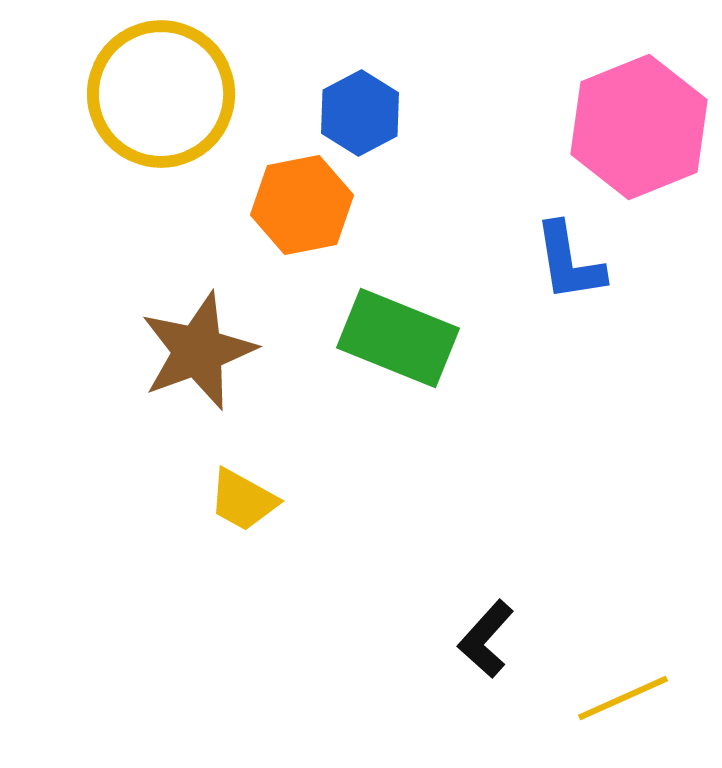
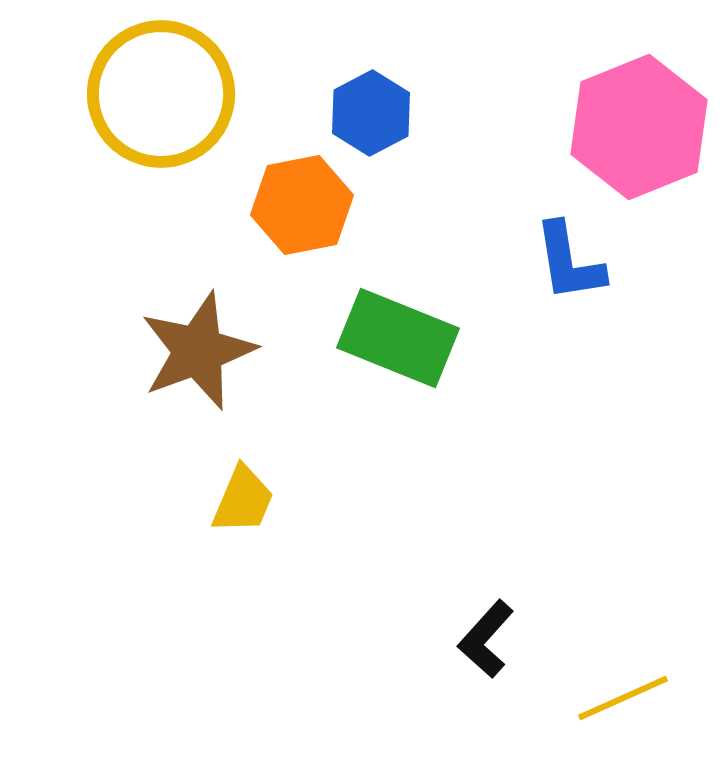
blue hexagon: moved 11 px right
yellow trapezoid: rotated 96 degrees counterclockwise
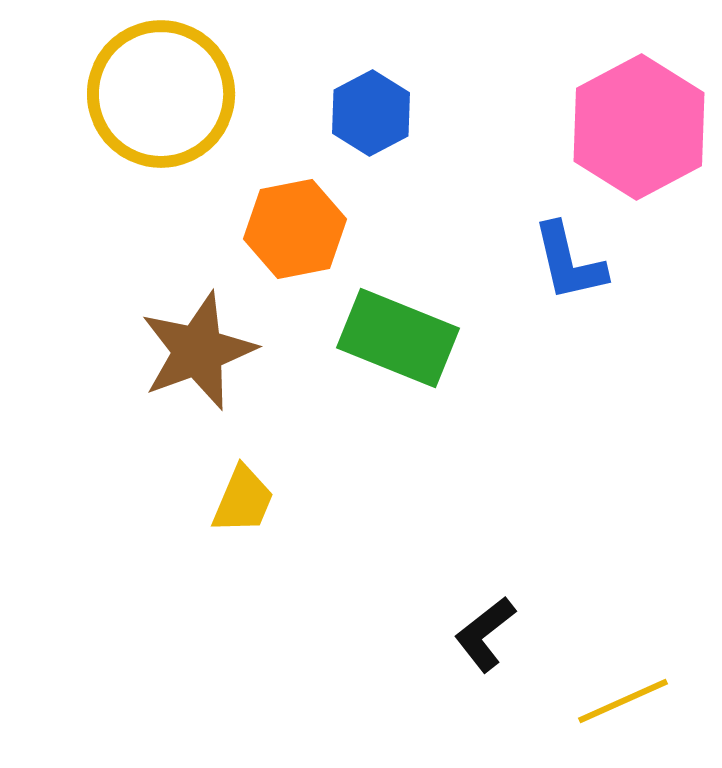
pink hexagon: rotated 6 degrees counterclockwise
orange hexagon: moved 7 px left, 24 px down
blue L-shape: rotated 4 degrees counterclockwise
black L-shape: moved 1 px left, 5 px up; rotated 10 degrees clockwise
yellow line: moved 3 px down
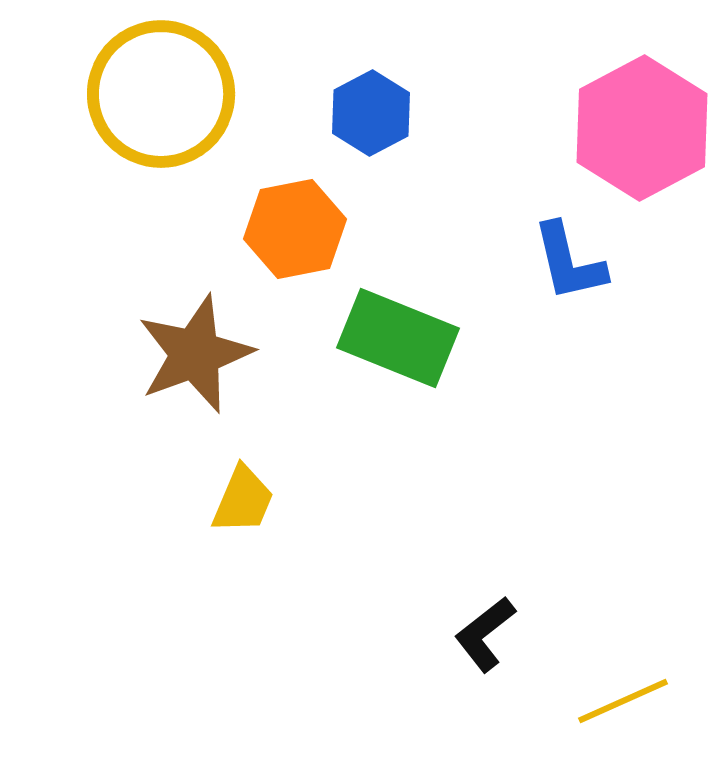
pink hexagon: moved 3 px right, 1 px down
brown star: moved 3 px left, 3 px down
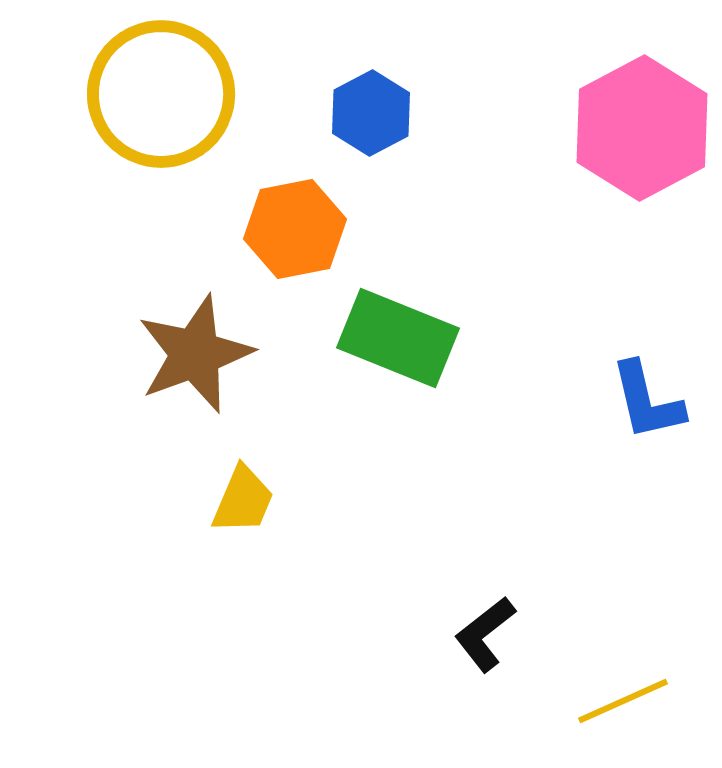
blue L-shape: moved 78 px right, 139 px down
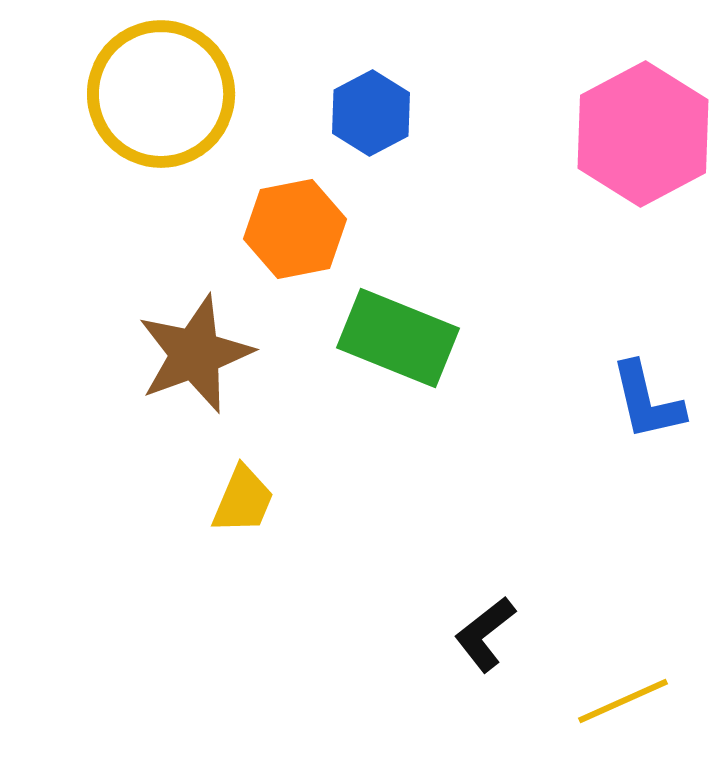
pink hexagon: moved 1 px right, 6 px down
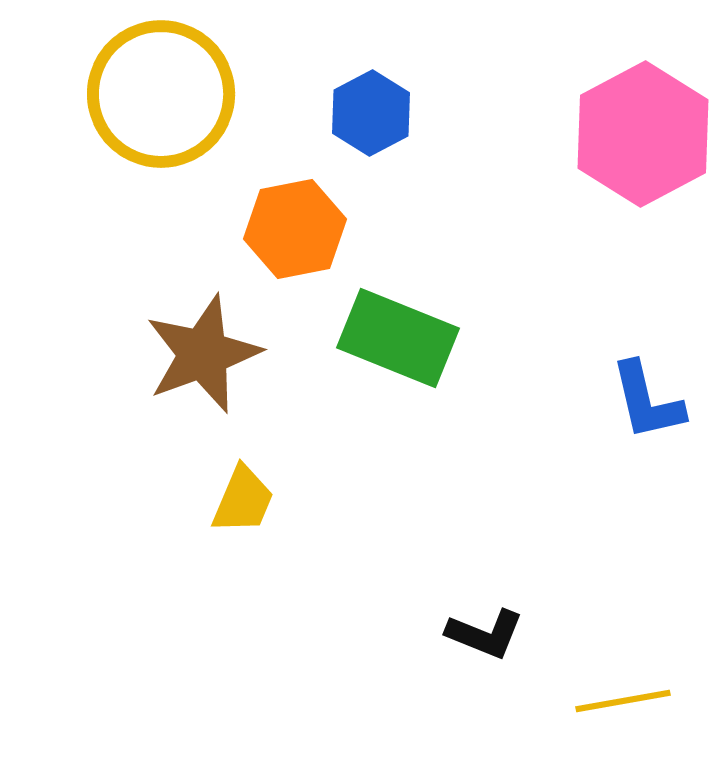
brown star: moved 8 px right
black L-shape: rotated 120 degrees counterclockwise
yellow line: rotated 14 degrees clockwise
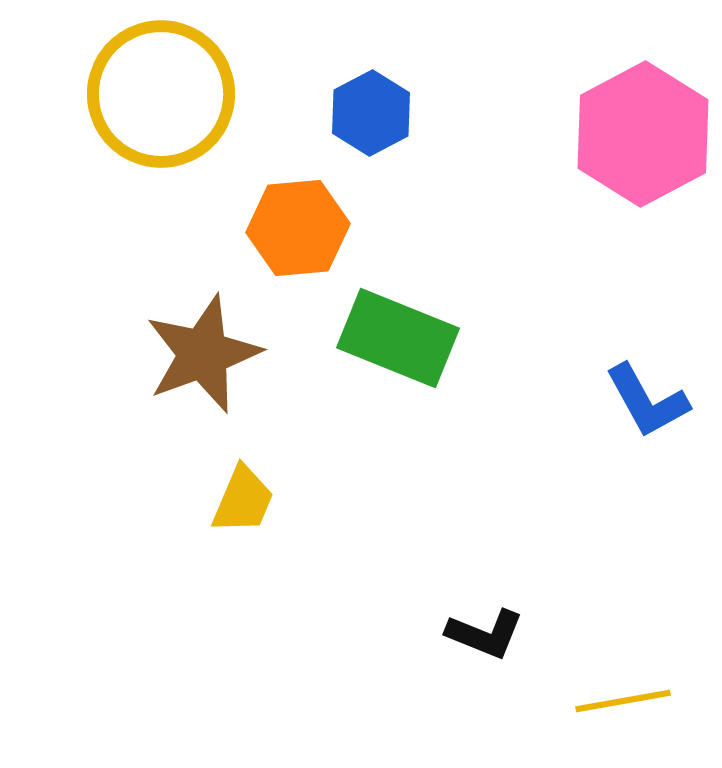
orange hexagon: moved 3 px right, 1 px up; rotated 6 degrees clockwise
blue L-shape: rotated 16 degrees counterclockwise
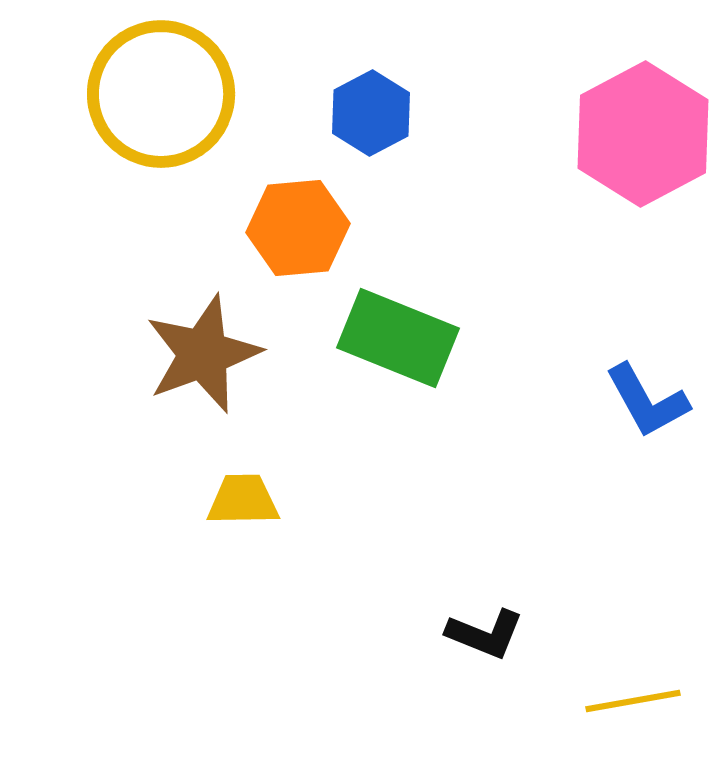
yellow trapezoid: rotated 114 degrees counterclockwise
yellow line: moved 10 px right
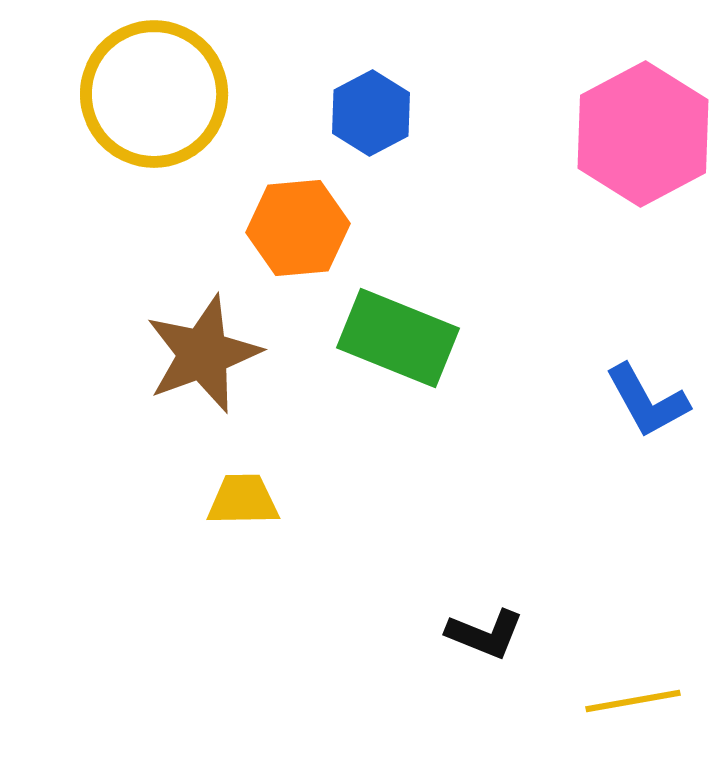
yellow circle: moved 7 px left
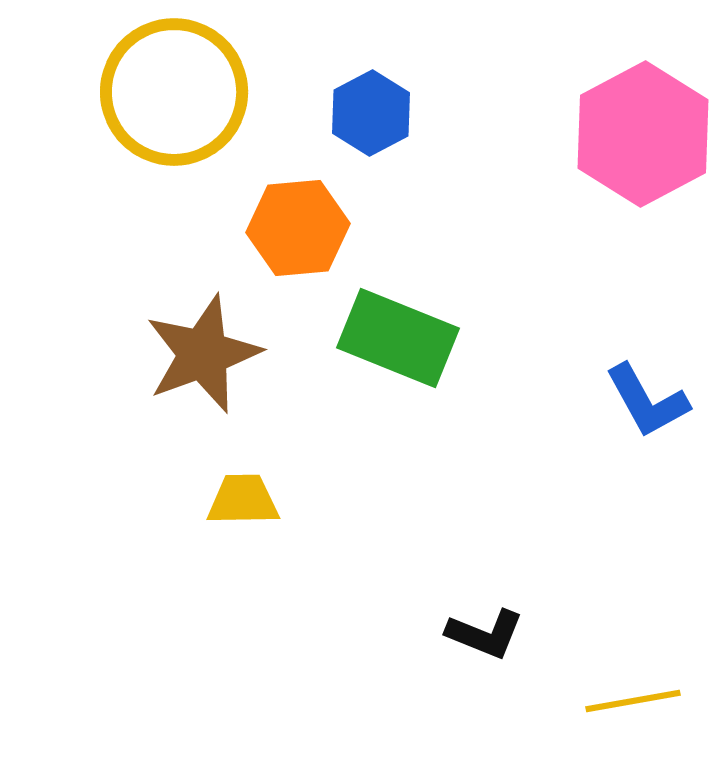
yellow circle: moved 20 px right, 2 px up
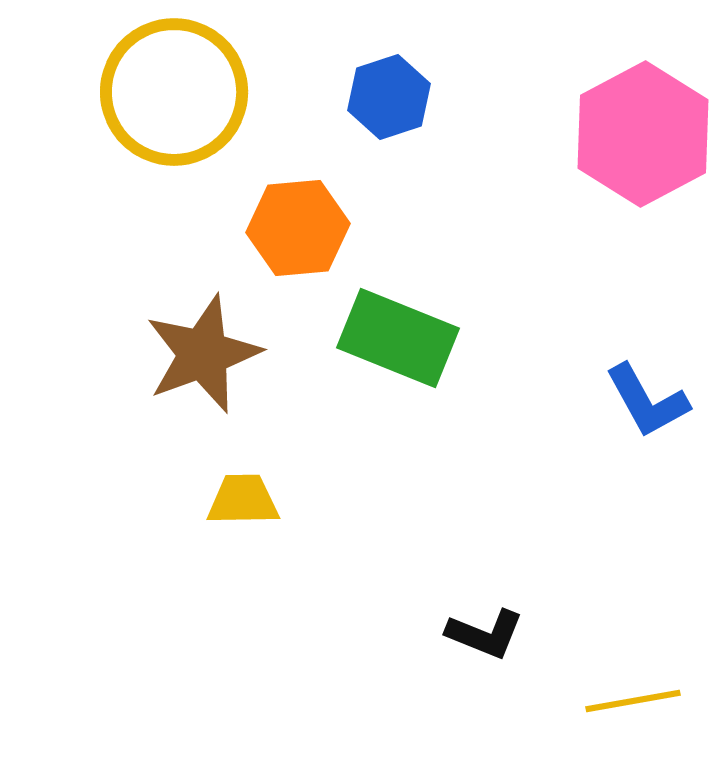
blue hexagon: moved 18 px right, 16 px up; rotated 10 degrees clockwise
